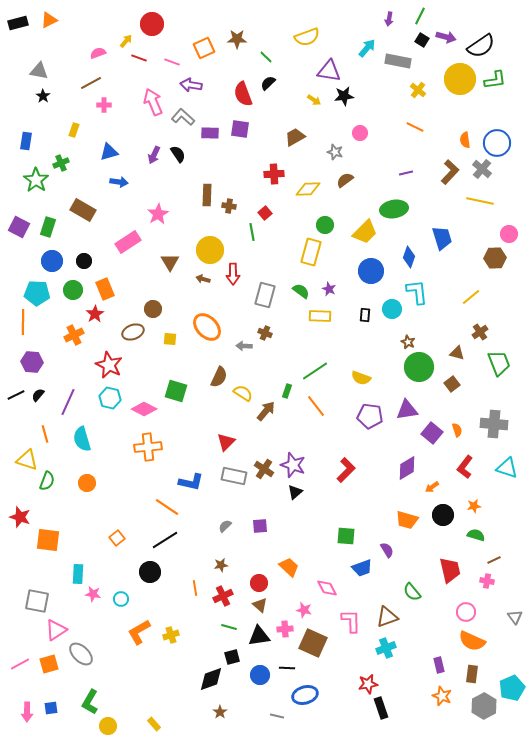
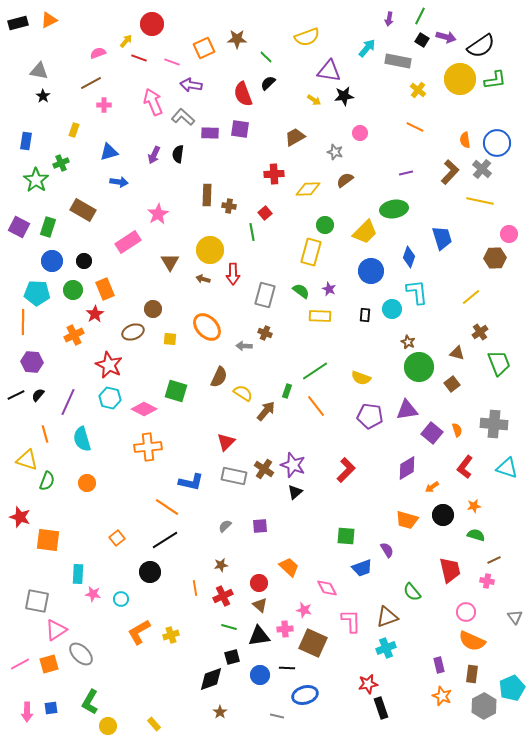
black semicircle at (178, 154): rotated 138 degrees counterclockwise
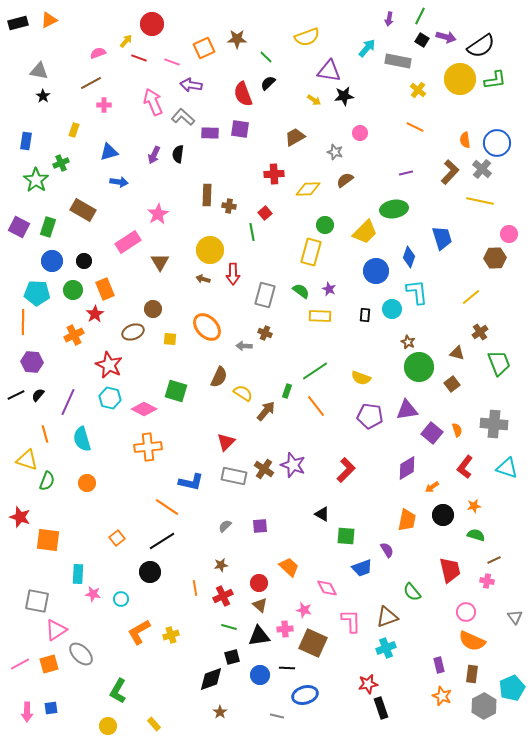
brown triangle at (170, 262): moved 10 px left
blue circle at (371, 271): moved 5 px right
black triangle at (295, 492): moved 27 px right, 22 px down; rotated 49 degrees counterclockwise
orange trapezoid at (407, 520): rotated 95 degrees counterclockwise
black line at (165, 540): moved 3 px left, 1 px down
green L-shape at (90, 702): moved 28 px right, 11 px up
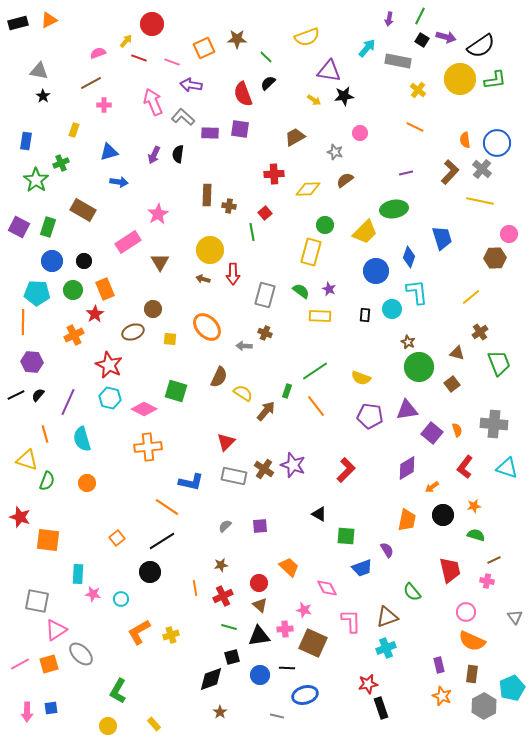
black triangle at (322, 514): moved 3 px left
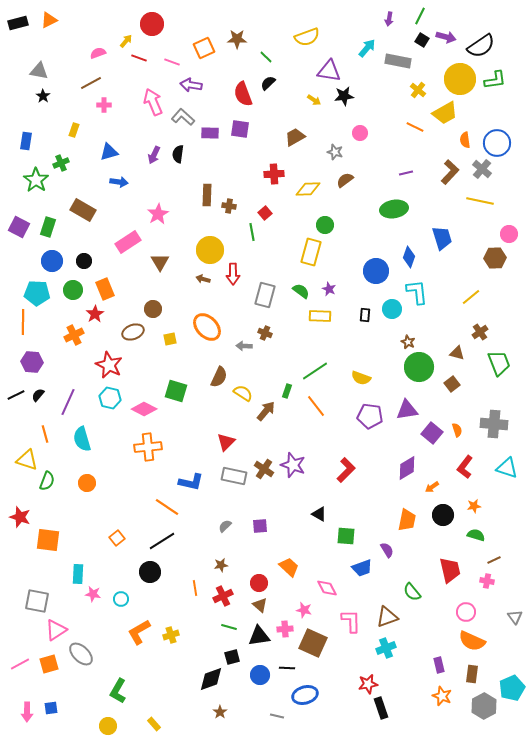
yellow trapezoid at (365, 232): moved 80 px right, 119 px up; rotated 16 degrees clockwise
yellow square at (170, 339): rotated 16 degrees counterclockwise
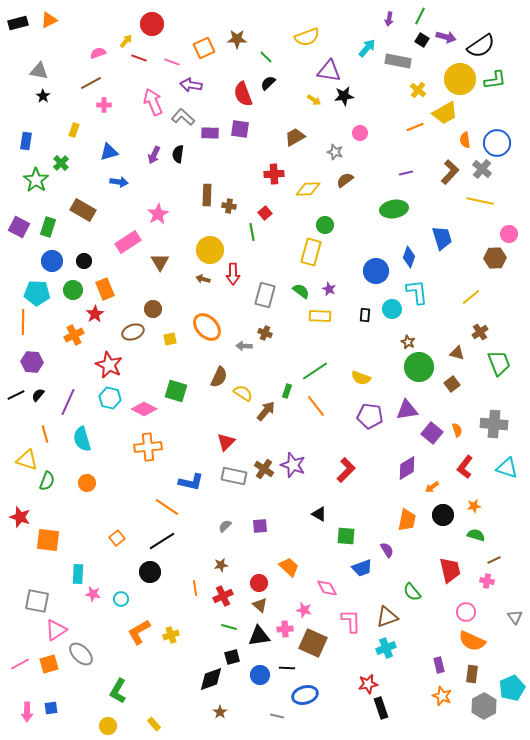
orange line at (415, 127): rotated 48 degrees counterclockwise
green cross at (61, 163): rotated 21 degrees counterclockwise
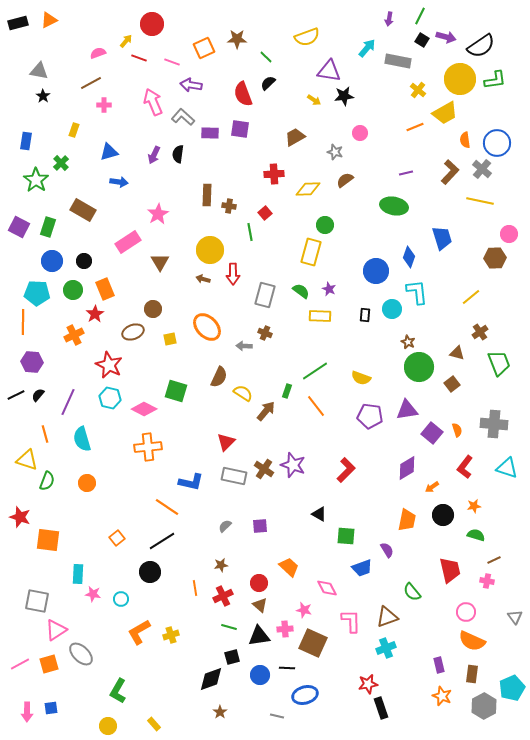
green ellipse at (394, 209): moved 3 px up; rotated 20 degrees clockwise
green line at (252, 232): moved 2 px left
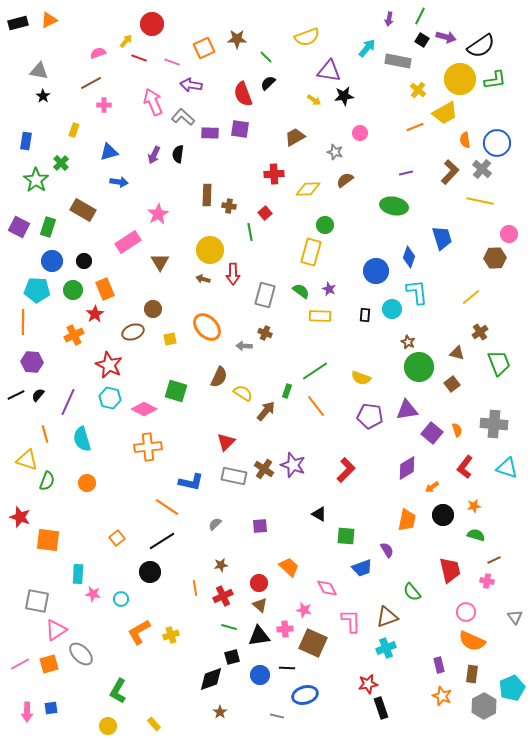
cyan pentagon at (37, 293): moved 3 px up
gray semicircle at (225, 526): moved 10 px left, 2 px up
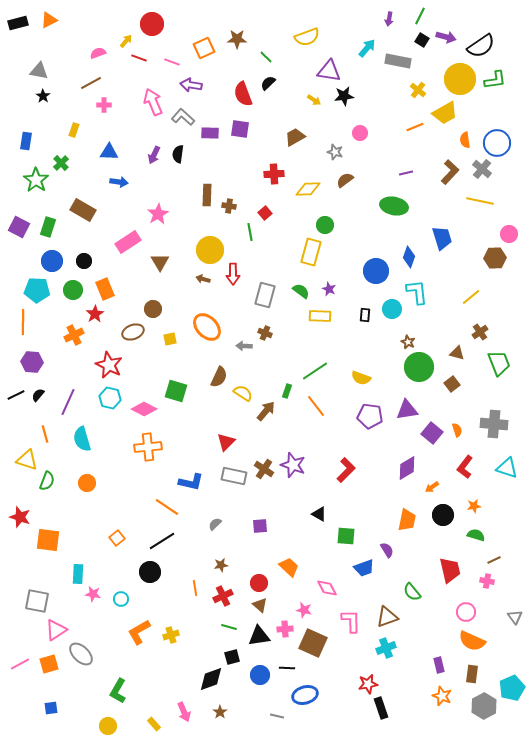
blue triangle at (109, 152): rotated 18 degrees clockwise
blue trapezoid at (362, 568): moved 2 px right
pink arrow at (27, 712): moved 157 px right; rotated 24 degrees counterclockwise
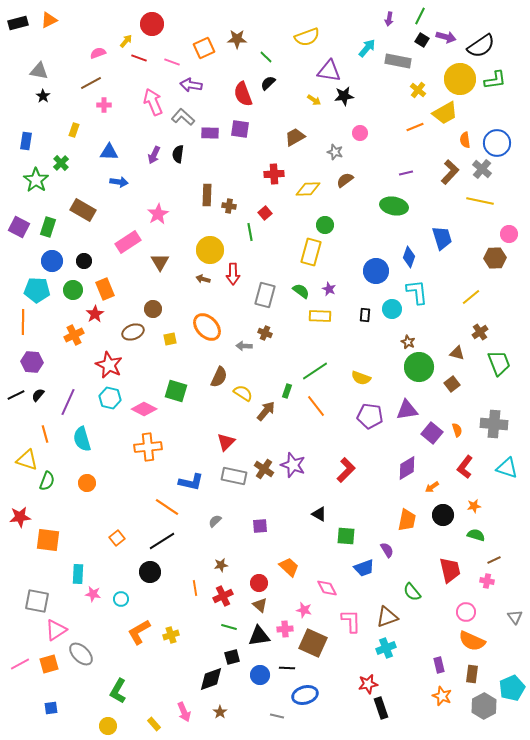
red star at (20, 517): rotated 25 degrees counterclockwise
gray semicircle at (215, 524): moved 3 px up
